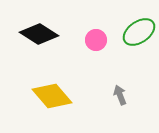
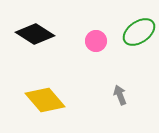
black diamond: moved 4 px left
pink circle: moved 1 px down
yellow diamond: moved 7 px left, 4 px down
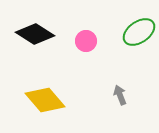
pink circle: moved 10 px left
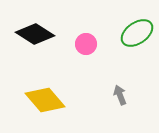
green ellipse: moved 2 px left, 1 px down
pink circle: moved 3 px down
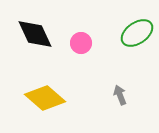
black diamond: rotated 33 degrees clockwise
pink circle: moved 5 px left, 1 px up
yellow diamond: moved 2 px up; rotated 9 degrees counterclockwise
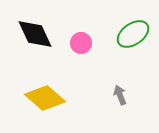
green ellipse: moved 4 px left, 1 px down
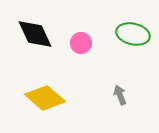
green ellipse: rotated 48 degrees clockwise
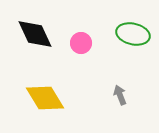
yellow diamond: rotated 18 degrees clockwise
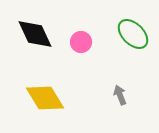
green ellipse: rotated 32 degrees clockwise
pink circle: moved 1 px up
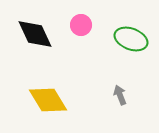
green ellipse: moved 2 px left, 5 px down; rotated 24 degrees counterclockwise
pink circle: moved 17 px up
yellow diamond: moved 3 px right, 2 px down
